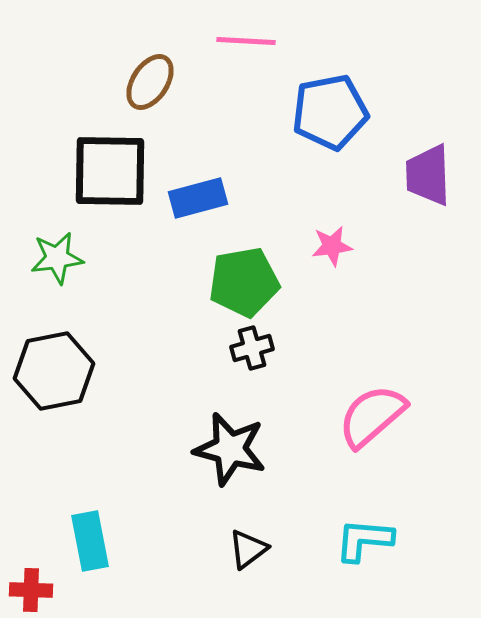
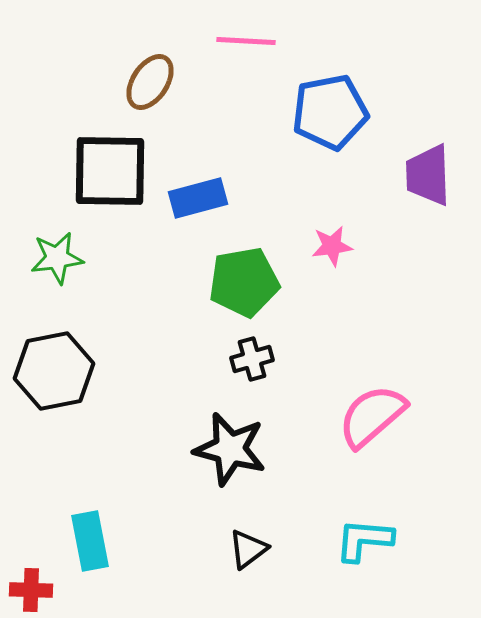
black cross: moved 11 px down
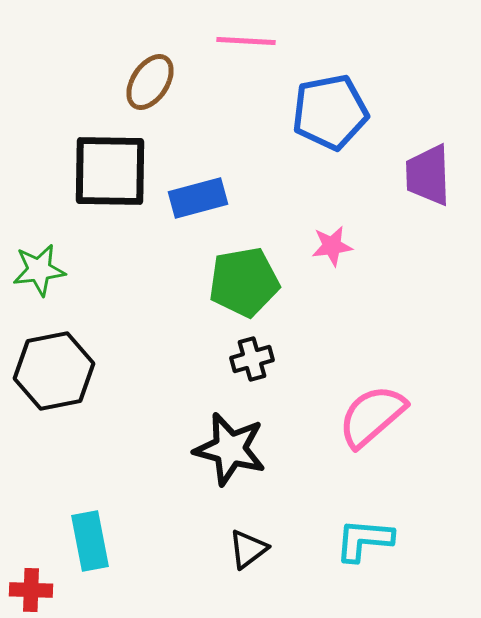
green star: moved 18 px left, 12 px down
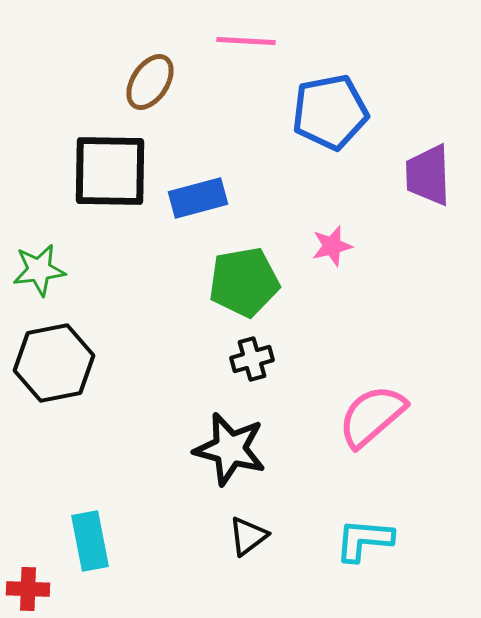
pink star: rotated 6 degrees counterclockwise
black hexagon: moved 8 px up
black triangle: moved 13 px up
red cross: moved 3 px left, 1 px up
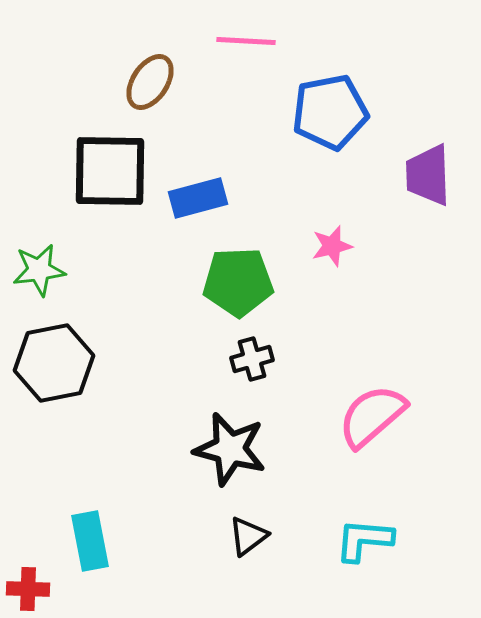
green pentagon: moved 6 px left; rotated 8 degrees clockwise
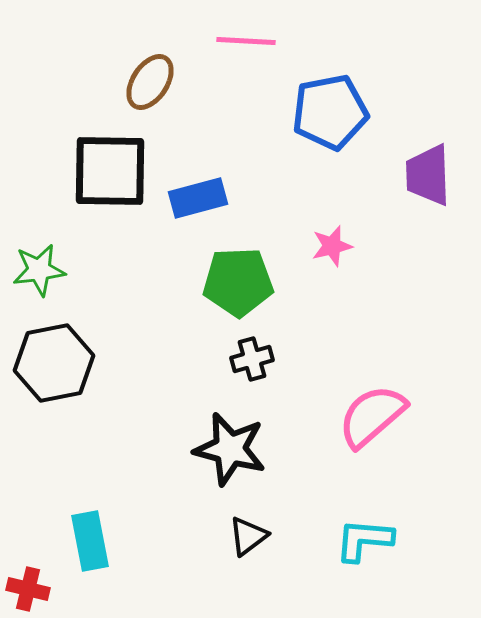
red cross: rotated 12 degrees clockwise
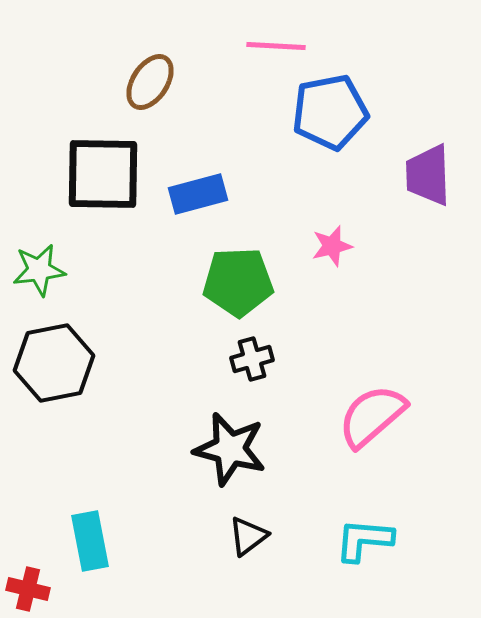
pink line: moved 30 px right, 5 px down
black square: moved 7 px left, 3 px down
blue rectangle: moved 4 px up
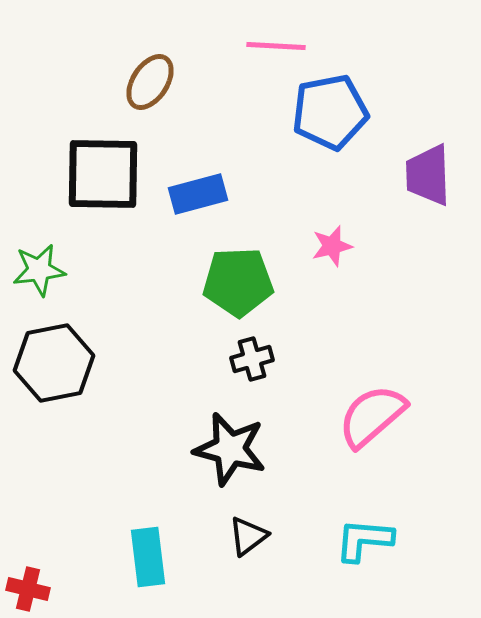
cyan rectangle: moved 58 px right, 16 px down; rotated 4 degrees clockwise
